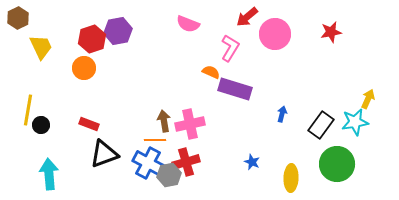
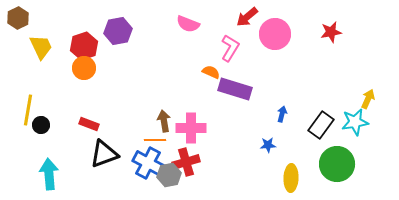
red hexagon: moved 8 px left, 7 px down
pink cross: moved 1 px right, 4 px down; rotated 12 degrees clockwise
blue star: moved 16 px right, 17 px up; rotated 28 degrees counterclockwise
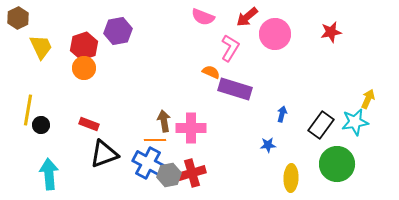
pink semicircle: moved 15 px right, 7 px up
red cross: moved 6 px right, 11 px down
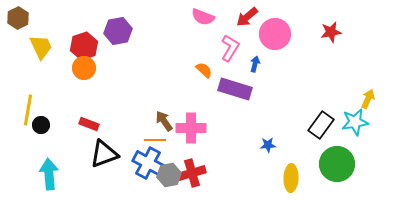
orange semicircle: moved 7 px left, 2 px up; rotated 18 degrees clockwise
blue arrow: moved 27 px left, 50 px up
brown arrow: rotated 25 degrees counterclockwise
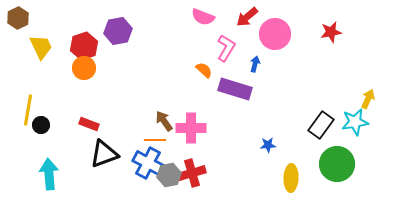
pink L-shape: moved 4 px left
